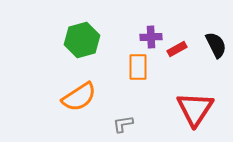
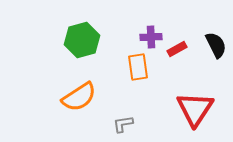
orange rectangle: rotated 8 degrees counterclockwise
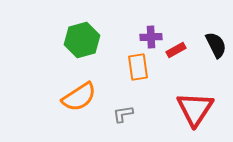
red rectangle: moved 1 px left, 1 px down
gray L-shape: moved 10 px up
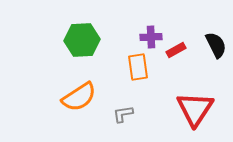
green hexagon: rotated 12 degrees clockwise
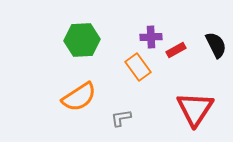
orange rectangle: rotated 28 degrees counterclockwise
gray L-shape: moved 2 px left, 4 px down
